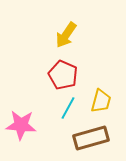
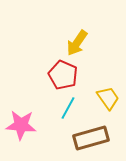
yellow arrow: moved 11 px right, 8 px down
yellow trapezoid: moved 7 px right, 3 px up; rotated 50 degrees counterclockwise
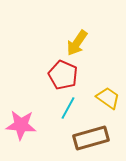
yellow trapezoid: rotated 20 degrees counterclockwise
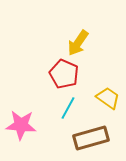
yellow arrow: moved 1 px right
red pentagon: moved 1 px right, 1 px up
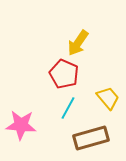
yellow trapezoid: rotated 15 degrees clockwise
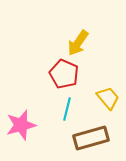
cyan line: moved 1 px left, 1 px down; rotated 15 degrees counterclockwise
pink star: rotated 20 degrees counterclockwise
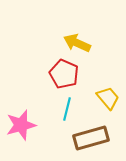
yellow arrow: moved 1 px left; rotated 80 degrees clockwise
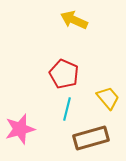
yellow arrow: moved 3 px left, 23 px up
pink star: moved 1 px left, 4 px down
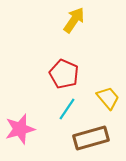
yellow arrow: rotated 100 degrees clockwise
cyan line: rotated 20 degrees clockwise
